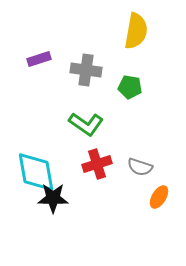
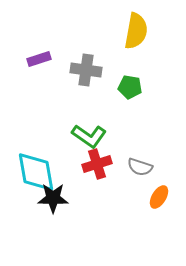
green L-shape: moved 3 px right, 12 px down
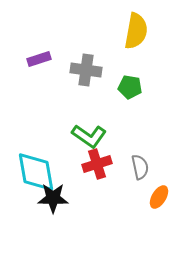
gray semicircle: rotated 120 degrees counterclockwise
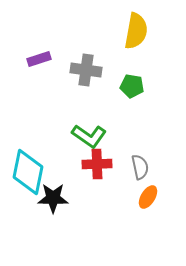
green pentagon: moved 2 px right, 1 px up
red cross: rotated 16 degrees clockwise
cyan diamond: moved 8 px left; rotated 21 degrees clockwise
orange ellipse: moved 11 px left
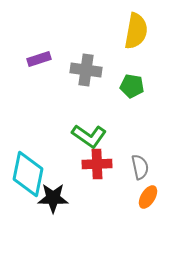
cyan diamond: moved 2 px down
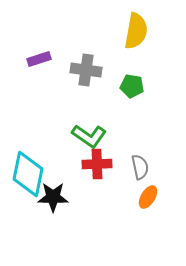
black star: moved 1 px up
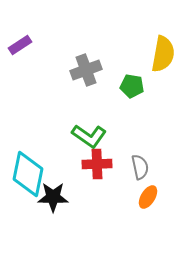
yellow semicircle: moved 27 px right, 23 px down
purple rectangle: moved 19 px left, 14 px up; rotated 15 degrees counterclockwise
gray cross: rotated 28 degrees counterclockwise
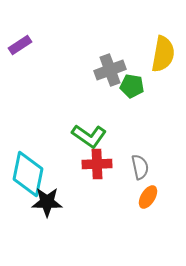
gray cross: moved 24 px right
black star: moved 6 px left, 5 px down
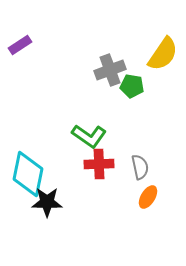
yellow semicircle: rotated 24 degrees clockwise
red cross: moved 2 px right
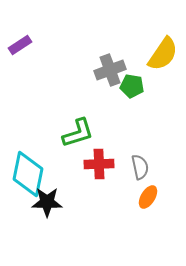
green L-shape: moved 11 px left, 3 px up; rotated 52 degrees counterclockwise
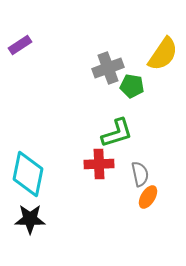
gray cross: moved 2 px left, 2 px up
green L-shape: moved 39 px right
gray semicircle: moved 7 px down
black star: moved 17 px left, 17 px down
